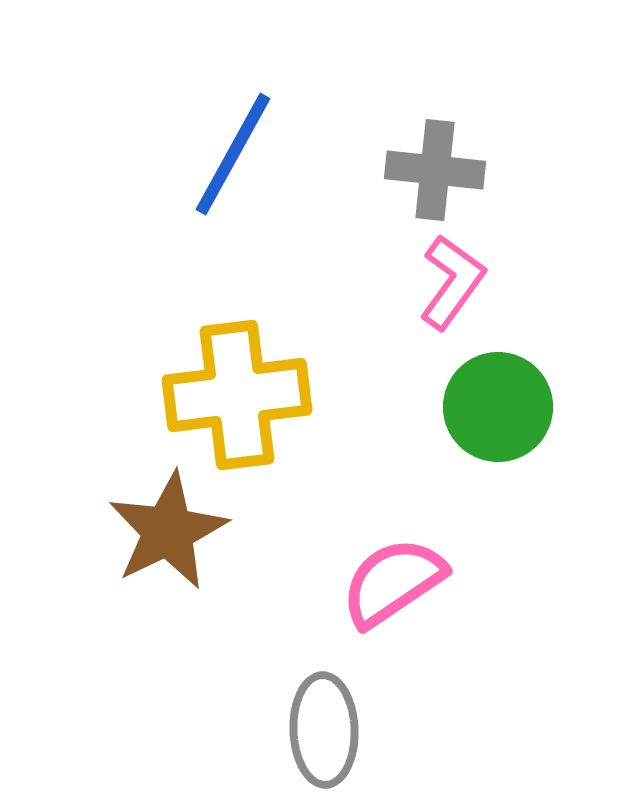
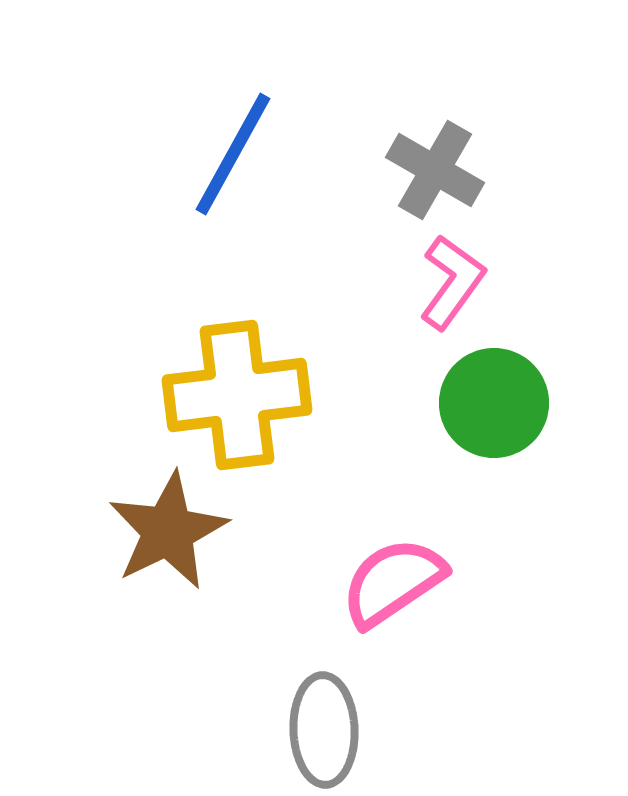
gray cross: rotated 24 degrees clockwise
green circle: moved 4 px left, 4 px up
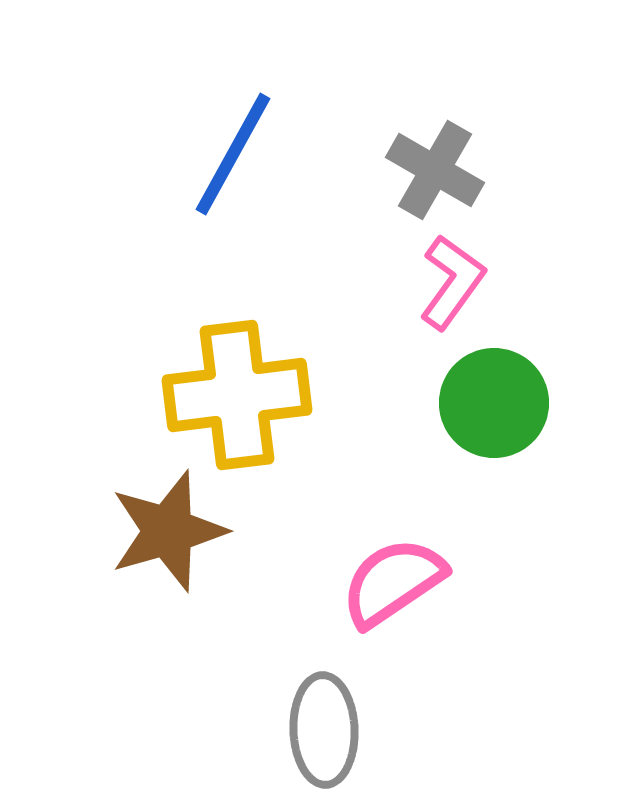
brown star: rotated 10 degrees clockwise
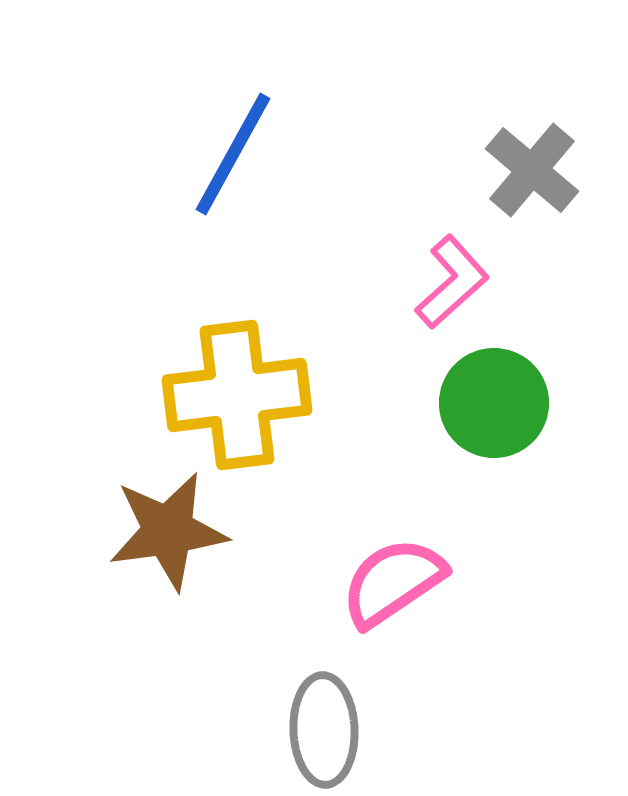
gray cross: moved 97 px right; rotated 10 degrees clockwise
pink L-shape: rotated 12 degrees clockwise
brown star: rotated 8 degrees clockwise
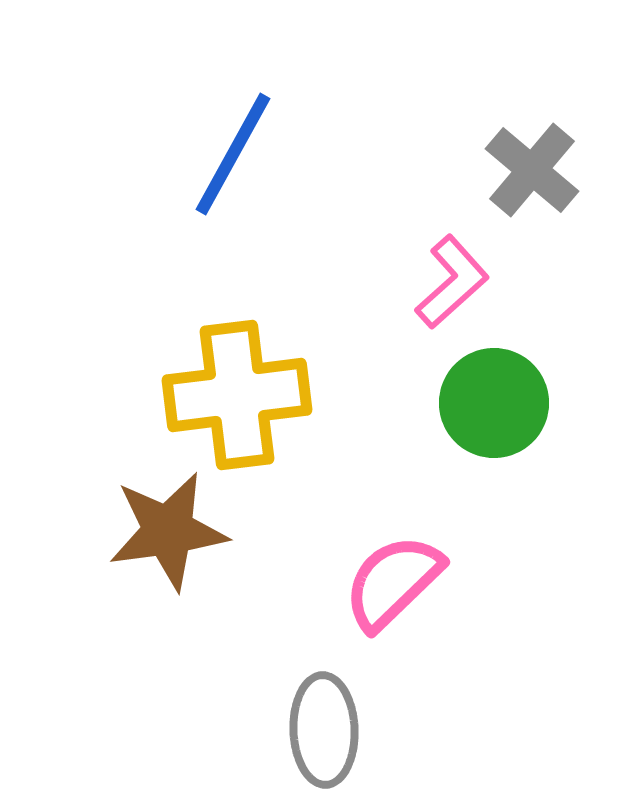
pink semicircle: rotated 10 degrees counterclockwise
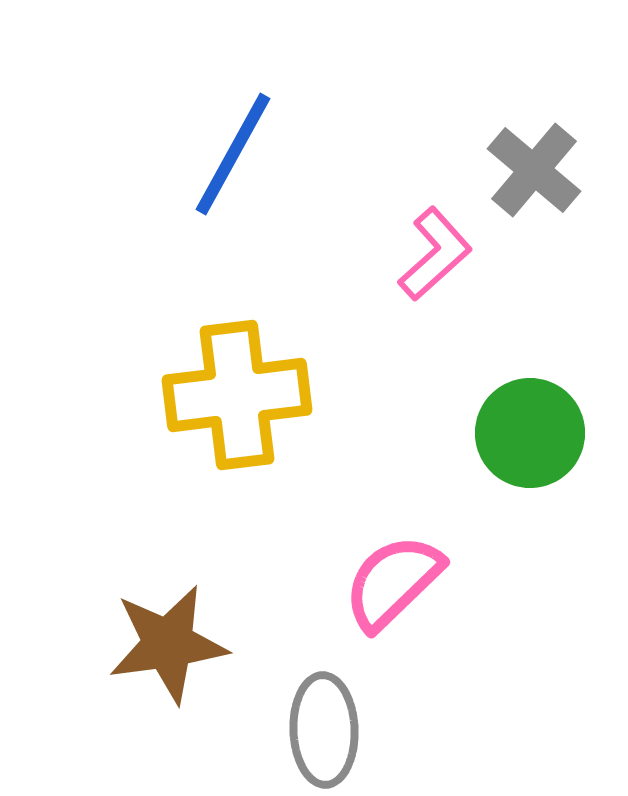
gray cross: moved 2 px right
pink L-shape: moved 17 px left, 28 px up
green circle: moved 36 px right, 30 px down
brown star: moved 113 px down
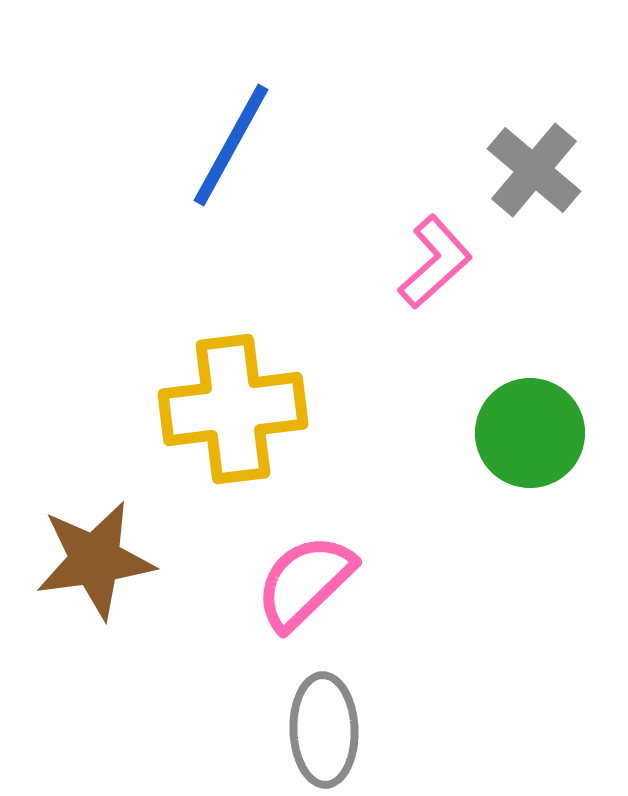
blue line: moved 2 px left, 9 px up
pink L-shape: moved 8 px down
yellow cross: moved 4 px left, 14 px down
pink semicircle: moved 88 px left
brown star: moved 73 px left, 84 px up
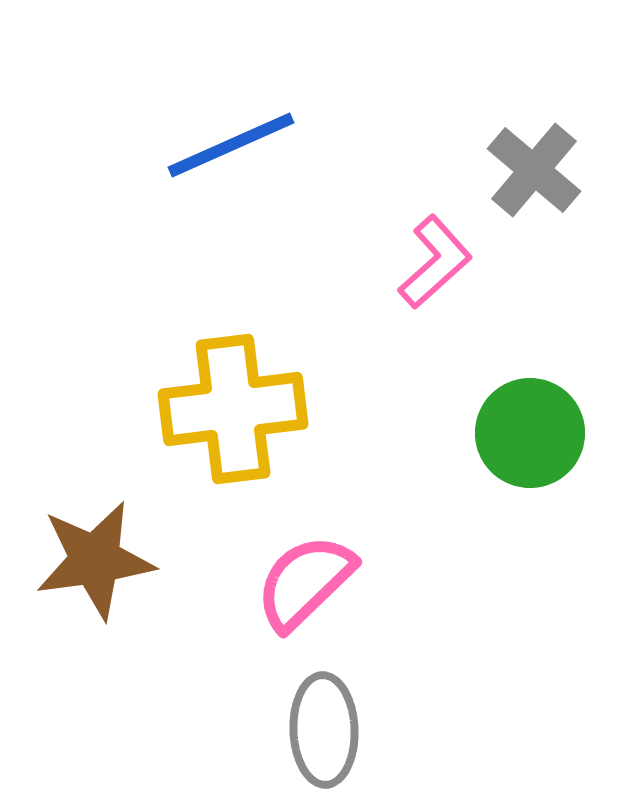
blue line: rotated 37 degrees clockwise
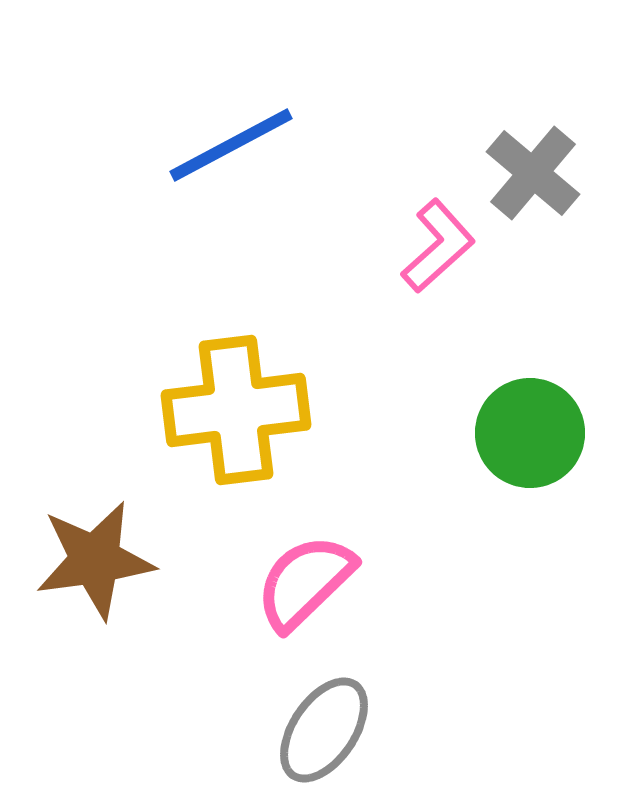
blue line: rotated 4 degrees counterclockwise
gray cross: moved 1 px left, 3 px down
pink L-shape: moved 3 px right, 16 px up
yellow cross: moved 3 px right, 1 px down
gray ellipse: rotated 36 degrees clockwise
